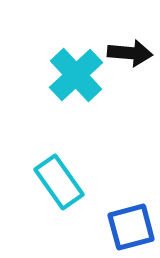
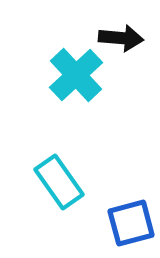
black arrow: moved 9 px left, 15 px up
blue square: moved 4 px up
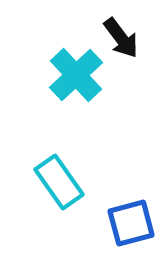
black arrow: rotated 48 degrees clockwise
